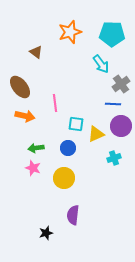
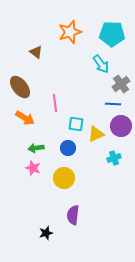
orange arrow: moved 2 px down; rotated 18 degrees clockwise
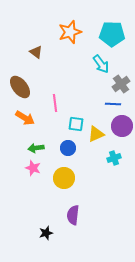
purple circle: moved 1 px right
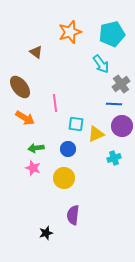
cyan pentagon: rotated 15 degrees counterclockwise
blue line: moved 1 px right
blue circle: moved 1 px down
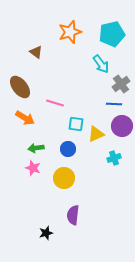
pink line: rotated 66 degrees counterclockwise
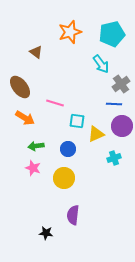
cyan square: moved 1 px right, 3 px up
green arrow: moved 2 px up
black star: rotated 24 degrees clockwise
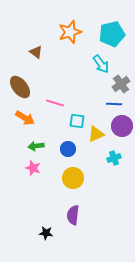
yellow circle: moved 9 px right
